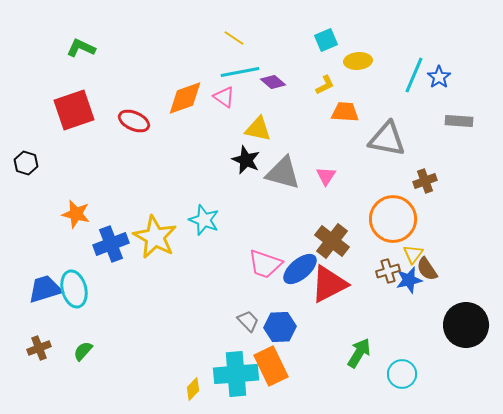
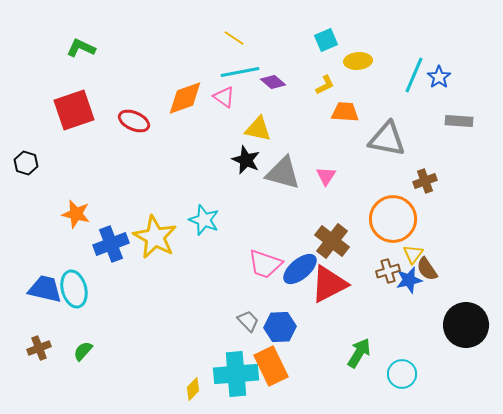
blue trapezoid at (45, 289): rotated 30 degrees clockwise
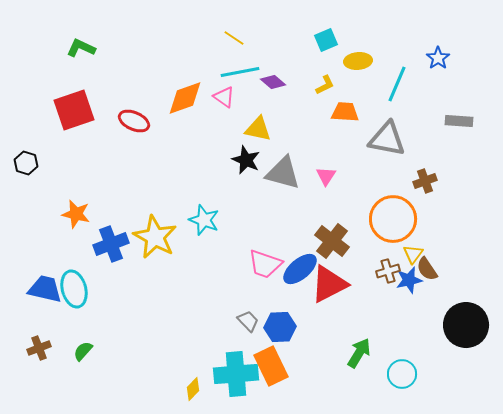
cyan line at (414, 75): moved 17 px left, 9 px down
blue star at (439, 77): moved 1 px left, 19 px up
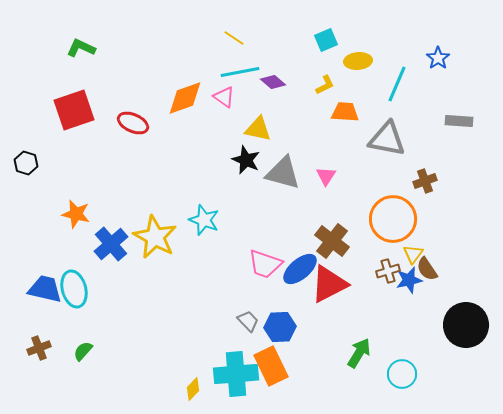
red ellipse at (134, 121): moved 1 px left, 2 px down
blue cross at (111, 244): rotated 20 degrees counterclockwise
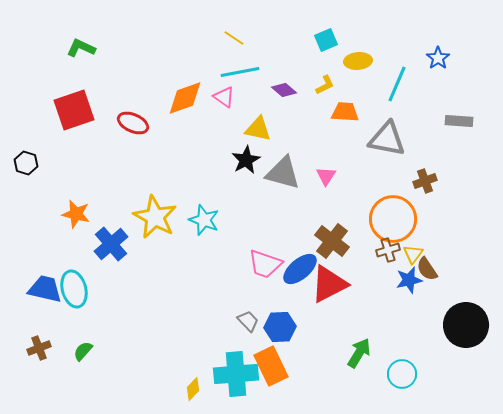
purple diamond at (273, 82): moved 11 px right, 8 px down
black star at (246, 160): rotated 20 degrees clockwise
yellow star at (155, 237): moved 20 px up
brown cross at (388, 271): moved 21 px up
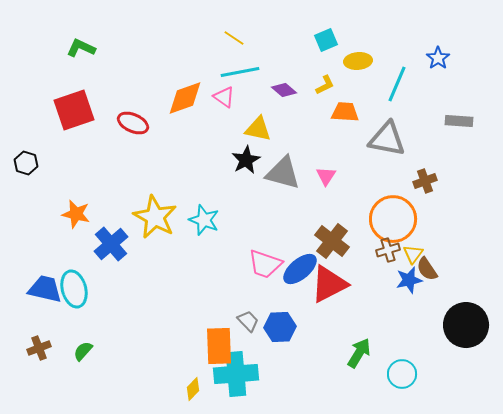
orange rectangle at (271, 366): moved 52 px left, 20 px up; rotated 24 degrees clockwise
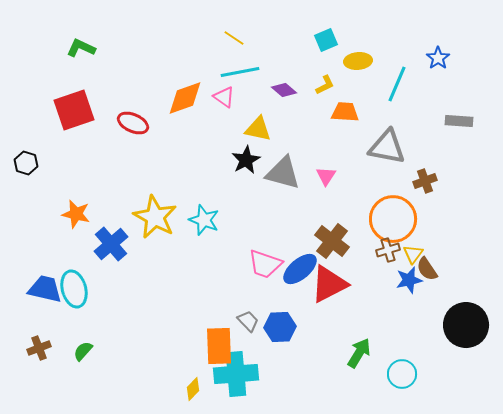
gray triangle at (387, 139): moved 8 px down
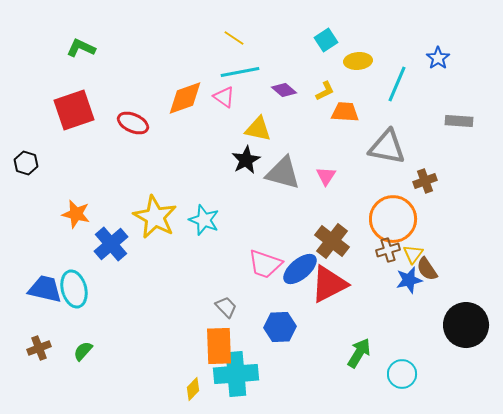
cyan square at (326, 40): rotated 10 degrees counterclockwise
yellow L-shape at (325, 85): moved 6 px down
gray trapezoid at (248, 321): moved 22 px left, 14 px up
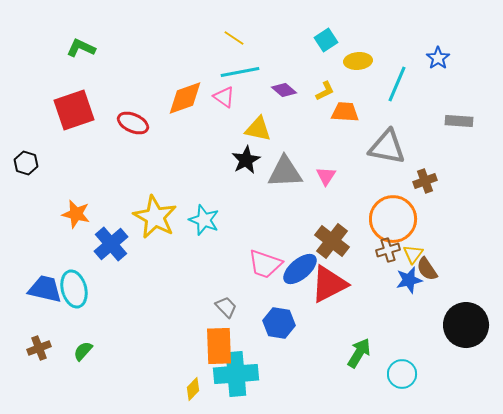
gray triangle at (283, 173): moved 2 px right, 1 px up; rotated 18 degrees counterclockwise
blue hexagon at (280, 327): moved 1 px left, 4 px up; rotated 12 degrees clockwise
